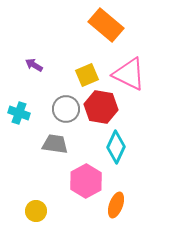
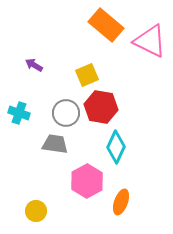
pink triangle: moved 21 px right, 33 px up
gray circle: moved 4 px down
pink hexagon: moved 1 px right
orange ellipse: moved 5 px right, 3 px up
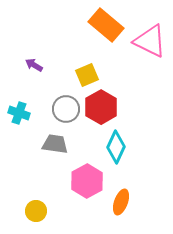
red hexagon: rotated 20 degrees clockwise
gray circle: moved 4 px up
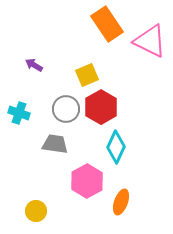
orange rectangle: moved 1 px right, 1 px up; rotated 16 degrees clockwise
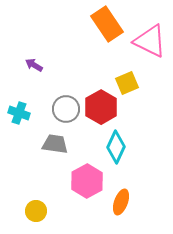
yellow square: moved 40 px right, 8 px down
